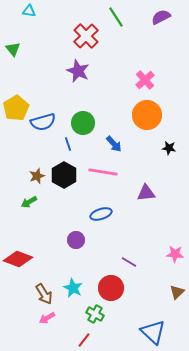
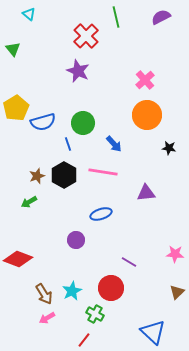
cyan triangle: moved 3 px down; rotated 32 degrees clockwise
green line: rotated 20 degrees clockwise
cyan star: moved 1 px left, 3 px down; rotated 18 degrees clockwise
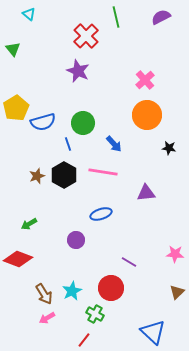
green arrow: moved 22 px down
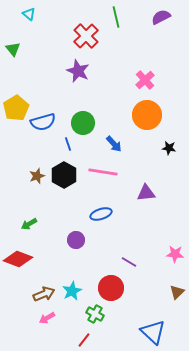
brown arrow: rotated 80 degrees counterclockwise
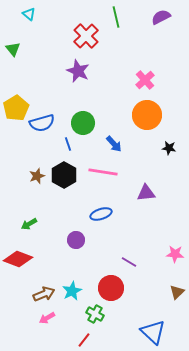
blue semicircle: moved 1 px left, 1 px down
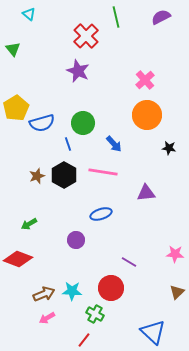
cyan star: rotated 30 degrees clockwise
